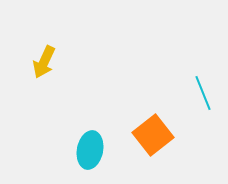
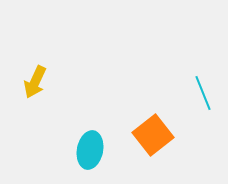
yellow arrow: moved 9 px left, 20 px down
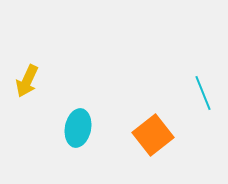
yellow arrow: moved 8 px left, 1 px up
cyan ellipse: moved 12 px left, 22 px up
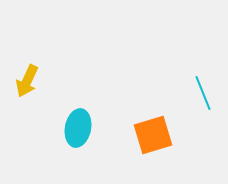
orange square: rotated 21 degrees clockwise
